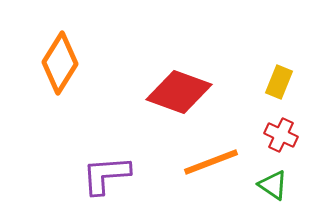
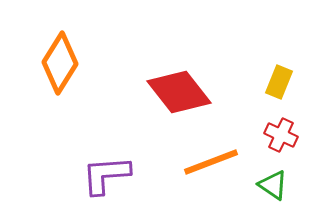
red diamond: rotated 32 degrees clockwise
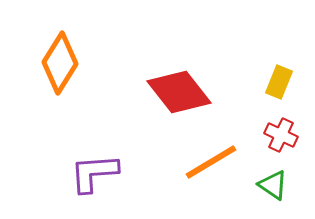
orange line: rotated 10 degrees counterclockwise
purple L-shape: moved 12 px left, 2 px up
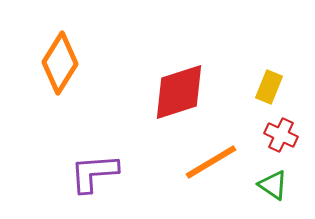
yellow rectangle: moved 10 px left, 5 px down
red diamond: rotated 70 degrees counterclockwise
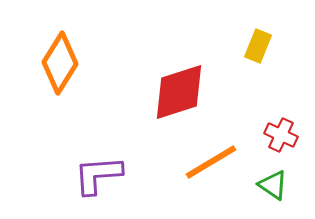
yellow rectangle: moved 11 px left, 41 px up
purple L-shape: moved 4 px right, 2 px down
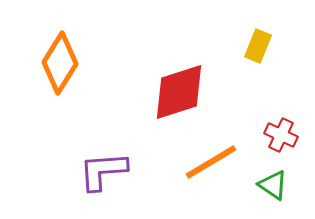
purple L-shape: moved 5 px right, 4 px up
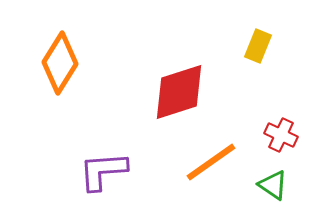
orange line: rotated 4 degrees counterclockwise
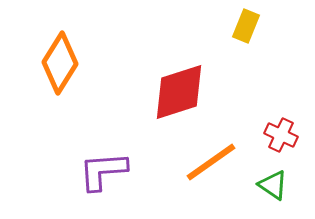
yellow rectangle: moved 12 px left, 20 px up
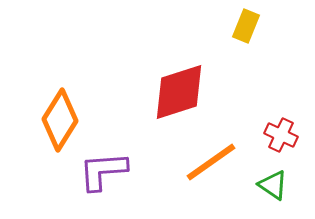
orange diamond: moved 57 px down
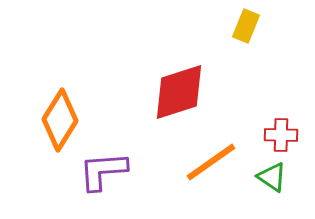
red cross: rotated 24 degrees counterclockwise
green triangle: moved 1 px left, 8 px up
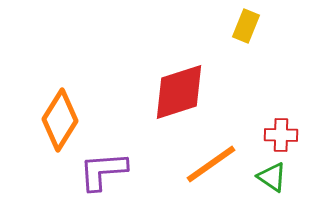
orange line: moved 2 px down
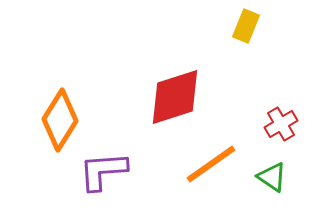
red diamond: moved 4 px left, 5 px down
red cross: moved 11 px up; rotated 32 degrees counterclockwise
